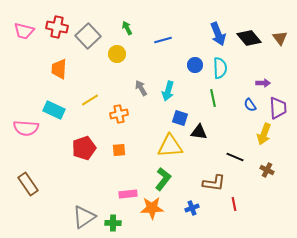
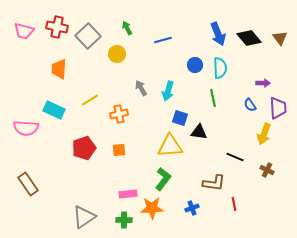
green cross: moved 11 px right, 3 px up
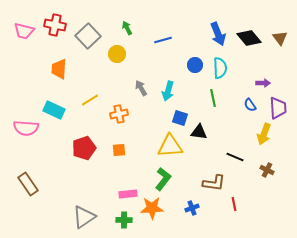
red cross: moved 2 px left, 2 px up
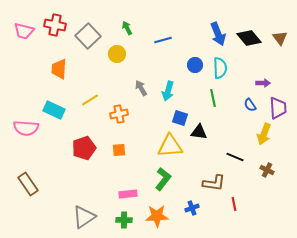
orange star: moved 5 px right, 8 px down
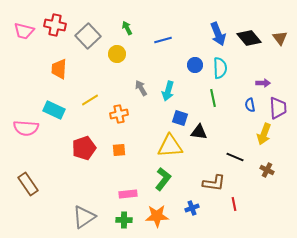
blue semicircle: rotated 24 degrees clockwise
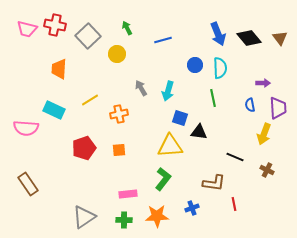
pink trapezoid: moved 3 px right, 2 px up
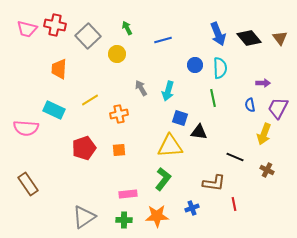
purple trapezoid: rotated 150 degrees counterclockwise
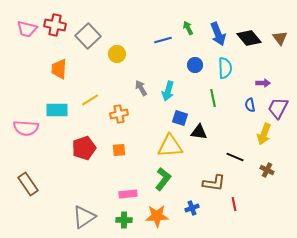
green arrow: moved 61 px right
cyan semicircle: moved 5 px right
cyan rectangle: moved 3 px right; rotated 25 degrees counterclockwise
